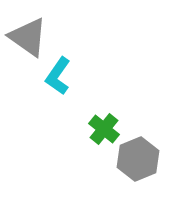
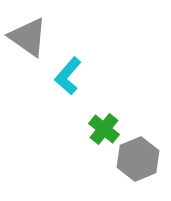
cyan L-shape: moved 10 px right; rotated 6 degrees clockwise
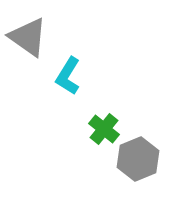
cyan L-shape: rotated 9 degrees counterclockwise
